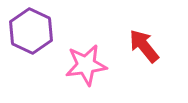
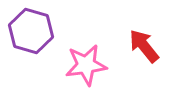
purple hexagon: rotated 9 degrees counterclockwise
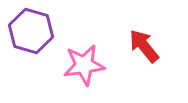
pink star: moved 2 px left
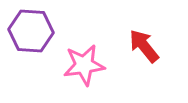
purple hexagon: rotated 12 degrees counterclockwise
